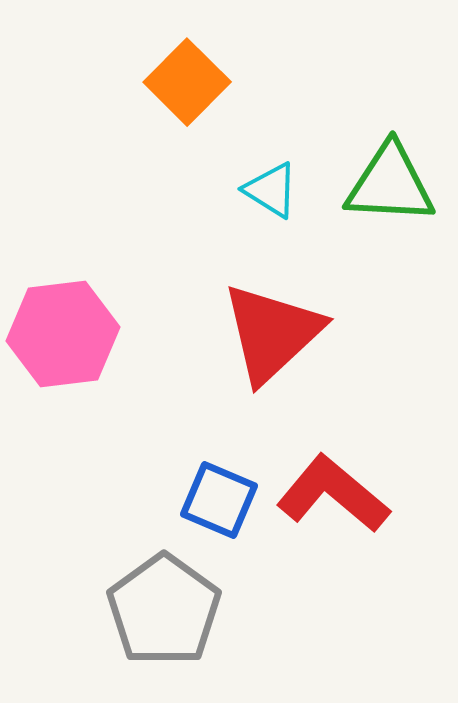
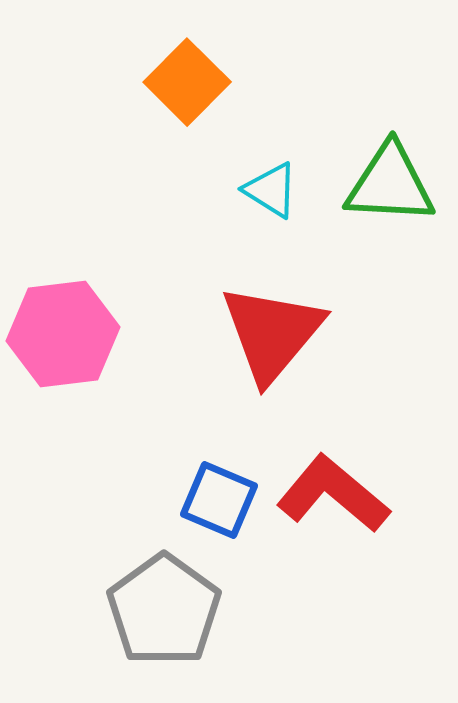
red triangle: rotated 7 degrees counterclockwise
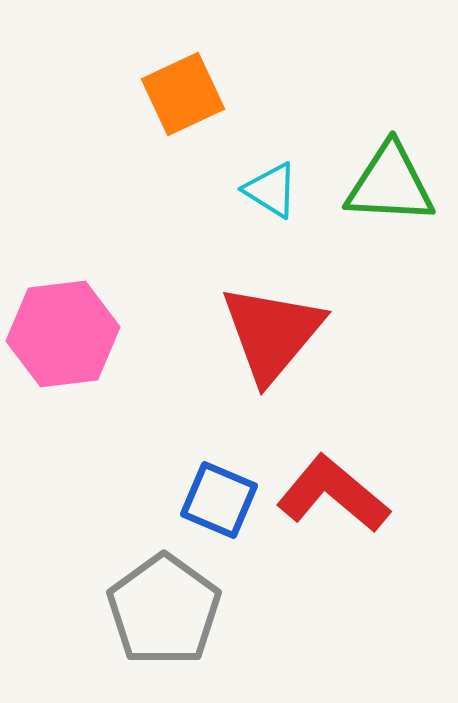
orange square: moved 4 px left, 12 px down; rotated 20 degrees clockwise
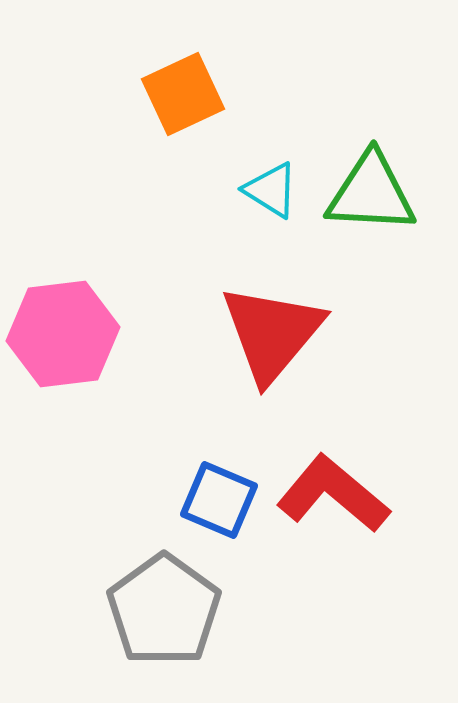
green triangle: moved 19 px left, 9 px down
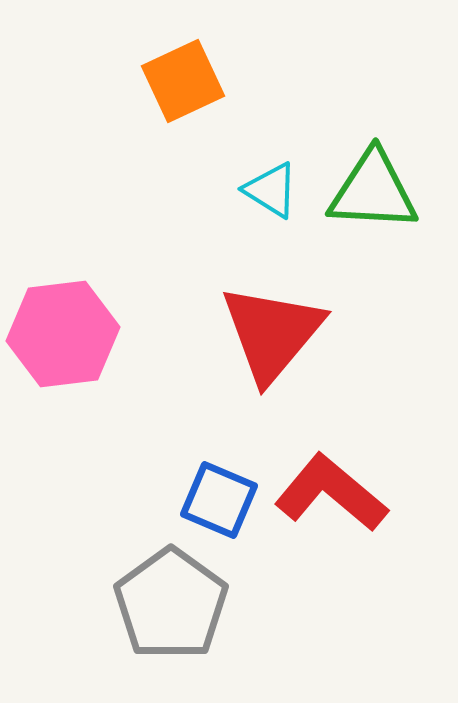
orange square: moved 13 px up
green triangle: moved 2 px right, 2 px up
red L-shape: moved 2 px left, 1 px up
gray pentagon: moved 7 px right, 6 px up
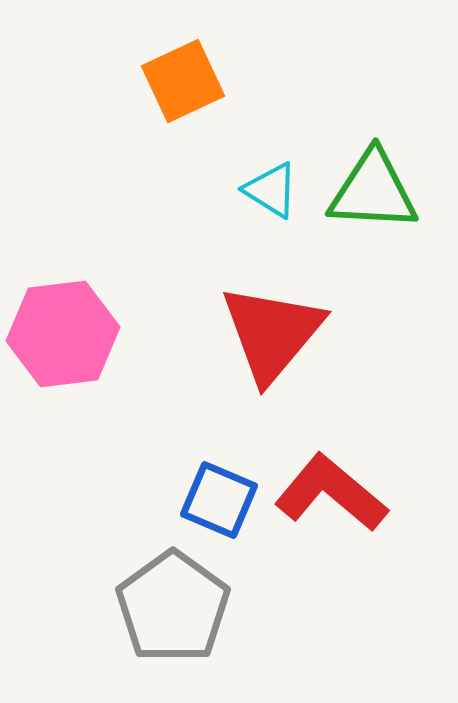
gray pentagon: moved 2 px right, 3 px down
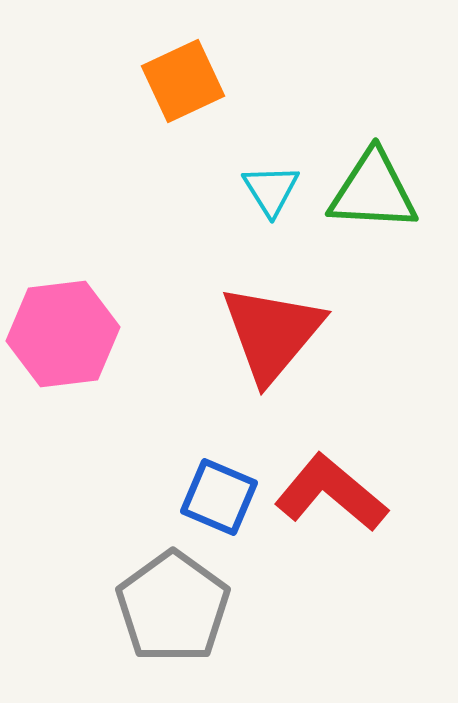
cyan triangle: rotated 26 degrees clockwise
blue square: moved 3 px up
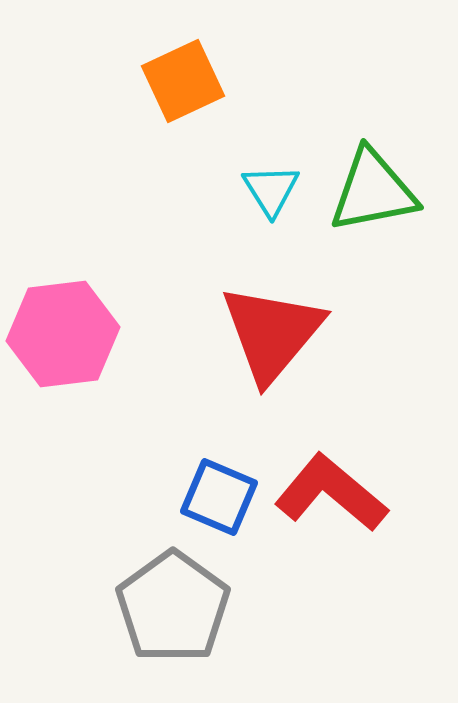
green triangle: rotated 14 degrees counterclockwise
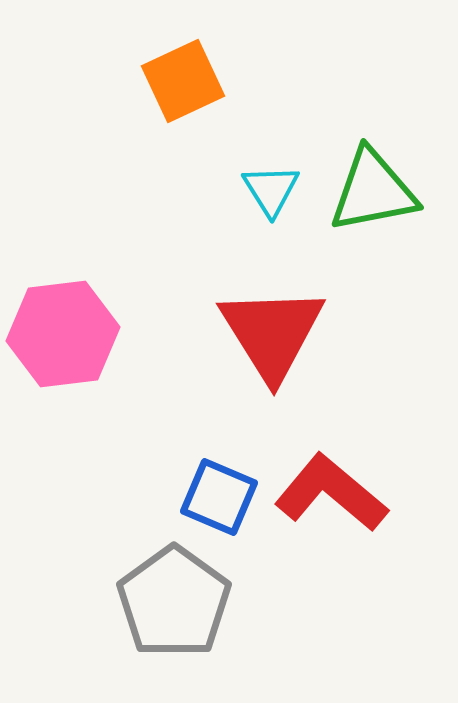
red triangle: rotated 12 degrees counterclockwise
gray pentagon: moved 1 px right, 5 px up
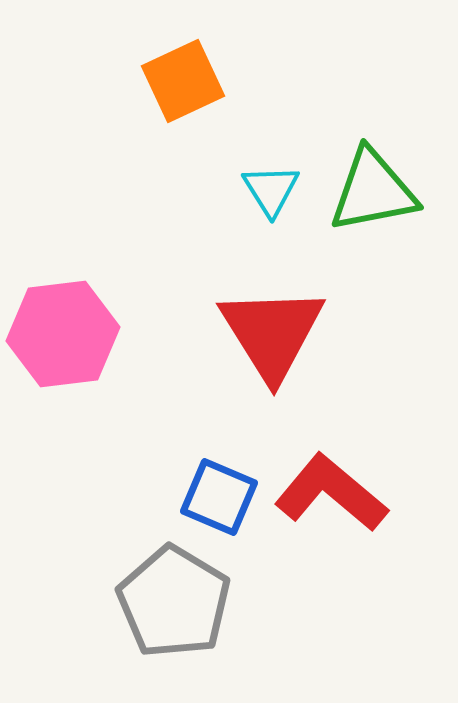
gray pentagon: rotated 5 degrees counterclockwise
